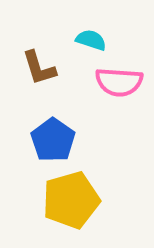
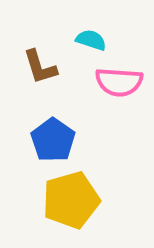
brown L-shape: moved 1 px right, 1 px up
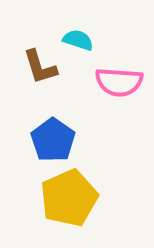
cyan semicircle: moved 13 px left
yellow pentagon: moved 2 px left, 2 px up; rotated 8 degrees counterclockwise
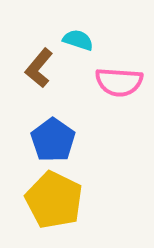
brown L-shape: moved 1 px left, 1 px down; rotated 57 degrees clockwise
yellow pentagon: moved 15 px left, 2 px down; rotated 22 degrees counterclockwise
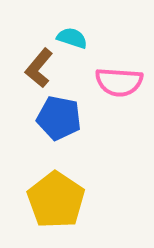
cyan semicircle: moved 6 px left, 2 px up
blue pentagon: moved 6 px right, 22 px up; rotated 24 degrees counterclockwise
yellow pentagon: moved 2 px right; rotated 8 degrees clockwise
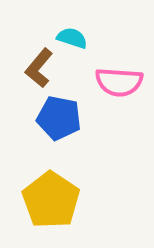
yellow pentagon: moved 5 px left
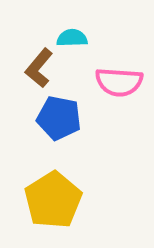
cyan semicircle: rotated 20 degrees counterclockwise
yellow pentagon: moved 2 px right; rotated 6 degrees clockwise
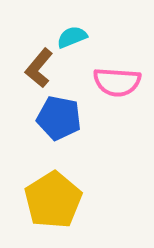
cyan semicircle: moved 1 px up; rotated 20 degrees counterclockwise
pink semicircle: moved 2 px left
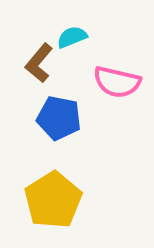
brown L-shape: moved 5 px up
pink semicircle: rotated 9 degrees clockwise
